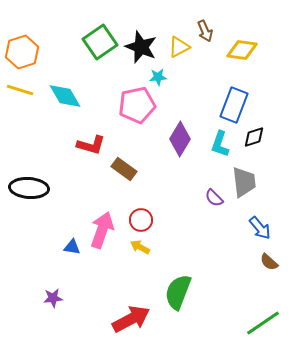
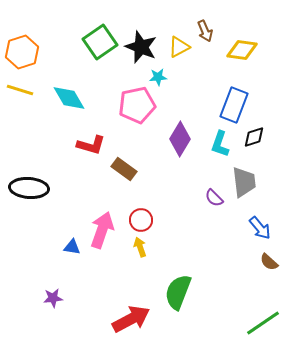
cyan diamond: moved 4 px right, 2 px down
yellow arrow: rotated 42 degrees clockwise
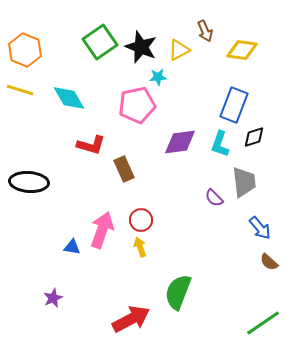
yellow triangle: moved 3 px down
orange hexagon: moved 3 px right, 2 px up; rotated 20 degrees counterclockwise
purple diamond: moved 3 px down; rotated 52 degrees clockwise
brown rectangle: rotated 30 degrees clockwise
black ellipse: moved 6 px up
purple star: rotated 18 degrees counterclockwise
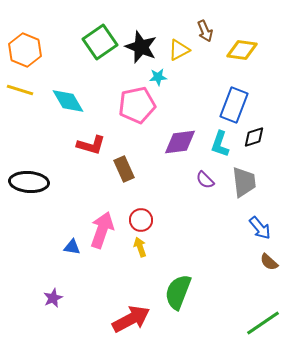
cyan diamond: moved 1 px left, 3 px down
purple semicircle: moved 9 px left, 18 px up
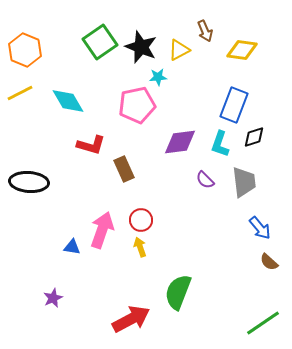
yellow line: moved 3 px down; rotated 44 degrees counterclockwise
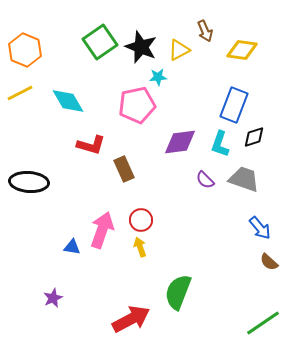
gray trapezoid: moved 3 px up; rotated 64 degrees counterclockwise
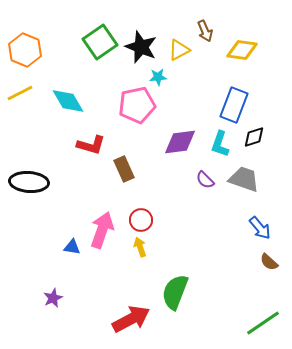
green semicircle: moved 3 px left
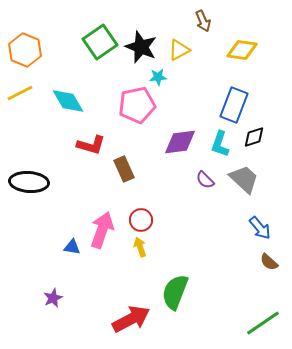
brown arrow: moved 2 px left, 10 px up
gray trapezoid: rotated 24 degrees clockwise
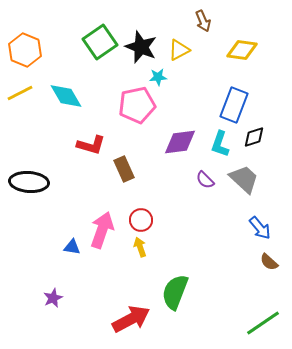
cyan diamond: moved 2 px left, 5 px up
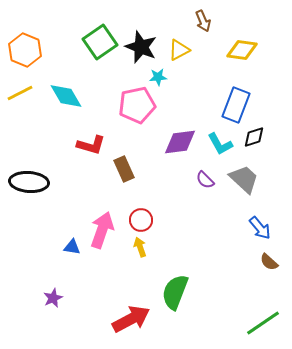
blue rectangle: moved 2 px right
cyan L-shape: rotated 48 degrees counterclockwise
